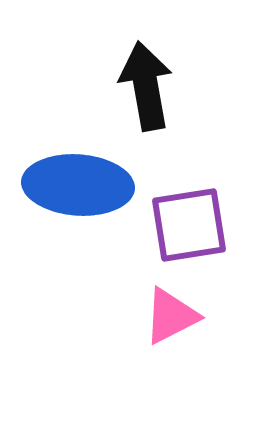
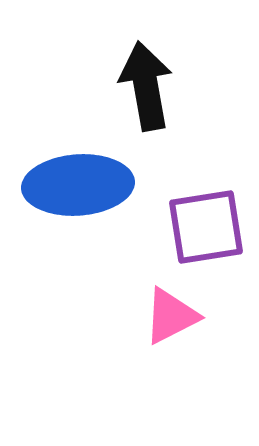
blue ellipse: rotated 8 degrees counterclockwise
purple square: moved 17 px right, 2 px down
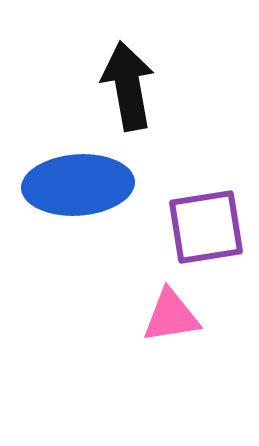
black arrow: moved 18 px left
pink triangle: rotated 18 degrees clockwise
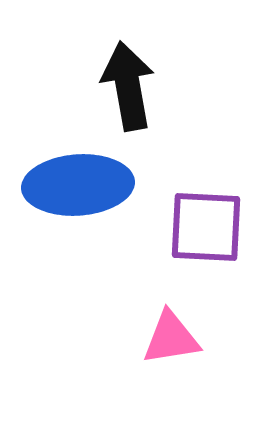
purple square: rotated 12 degrees clockwise
pink triangle: moved 22 px down
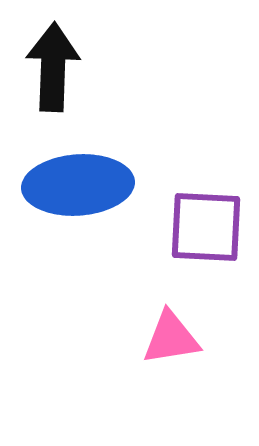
black arrow: moved 75 px left, 19 px up; rotated 12 degrees clockwise
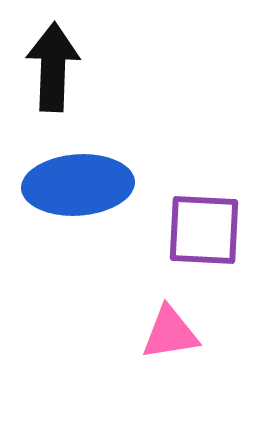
purple square: moved 2 px left, 3 px down
pink triangle: moved 1 px left, 5 px up
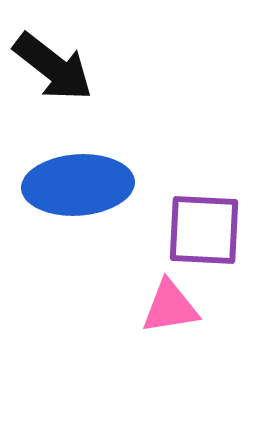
black arrow: rotated 126 degrees clockwise
pink triangle: moved 26 px up
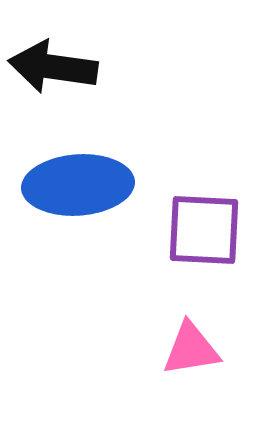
black arrow: rotated 150 degrees clockwise
pink triangle: moved 21 px right, 42 px down
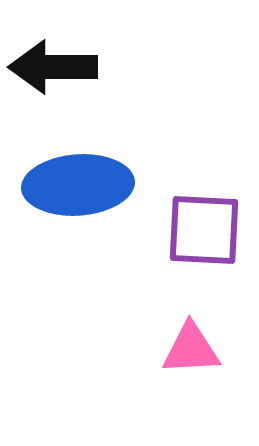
black arrow: rotated 8 degrees counterclockwise
pink triangle: rotated 6 degrees clockwise
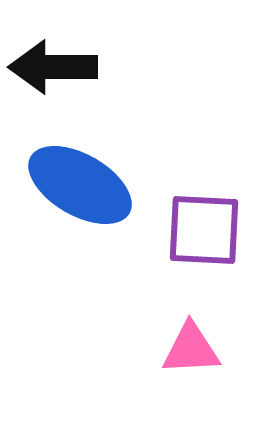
blue ellipse: moved 2 px right; rotated 34 degrees clockwise
